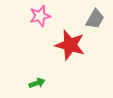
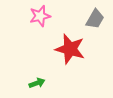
red star: moved 4 px down
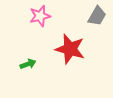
gray trapezoid: moved 2 px right, 3 px up
green arrow: moved 9 px left, 19 px up
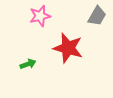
red star: moved 2 px left, 1 px up
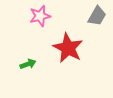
red star: rotated 12 degrees clockwise
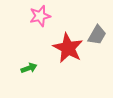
gray trapezoid: moved 19 px down
green arrow: moved 1 px right, 4 px down
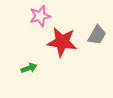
red star: moved 6 px left, 6 px up; rotated 20 degrees counterclockwise
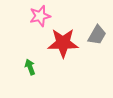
red star: moved 1 px right, 1 px down; rotated 8 degrees counterclockwise
green arrow: moved 1 px right, 1 px up; rotated 91 degrees counterclockwise
